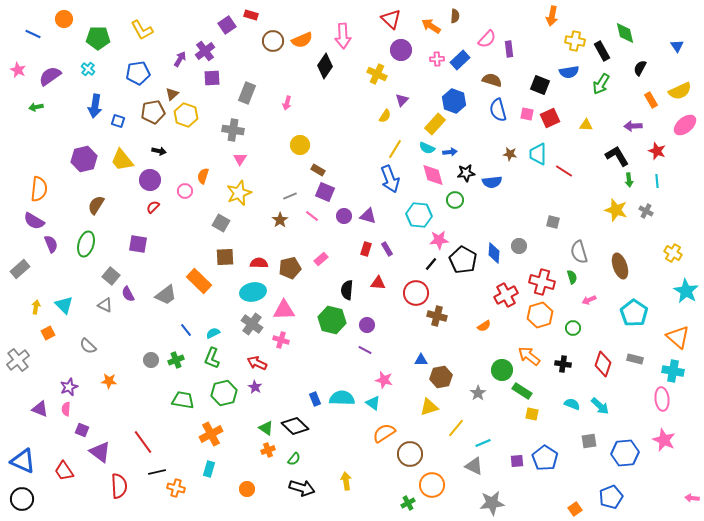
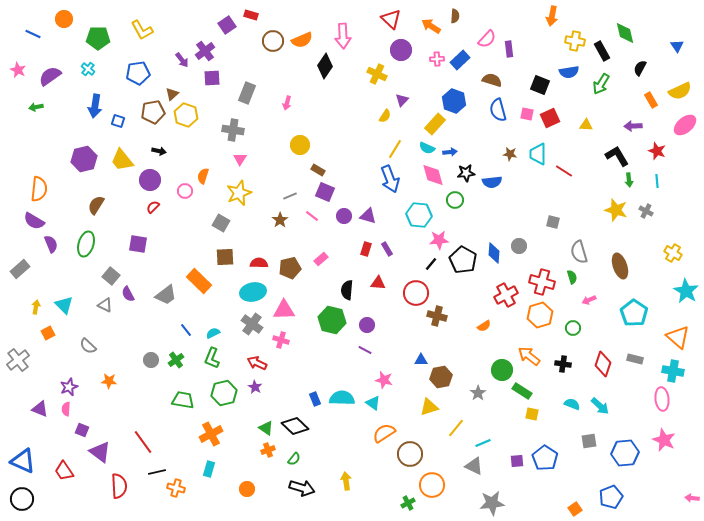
purple arrow at (180, 59): moved 2 px right, 1 px down; rotated 112 degrees clockwise
green cross at (176, 360): rotated 14 degrees counterclockwise
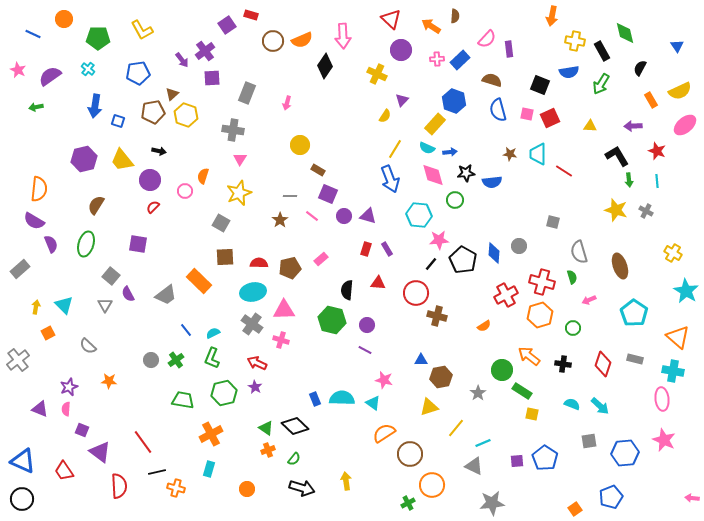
yellow triangle at (586, 125): moved 4 px right, 1 px down
purple square at (325, 192): moved 3 px right, 2 px down
gray line at (290, 196): rotated 24 degrees clockwise
gray triangle at (105, 305): rotated 35 degrees clockwise
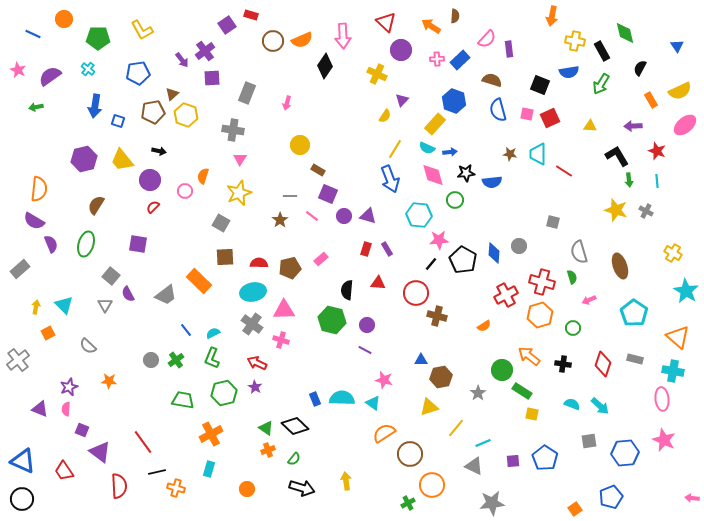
red triangle at (391, 19): moved 5 px left, 3 px down
purple square at (517, 461): moved 4 px left
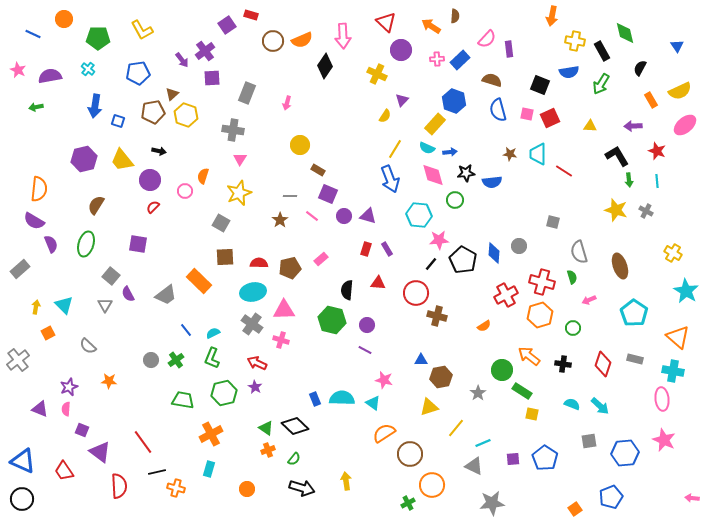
purple semicircle at (50, 76): rotated 25 degrees clockwise
purple square at (513, 461): moved 2 px up
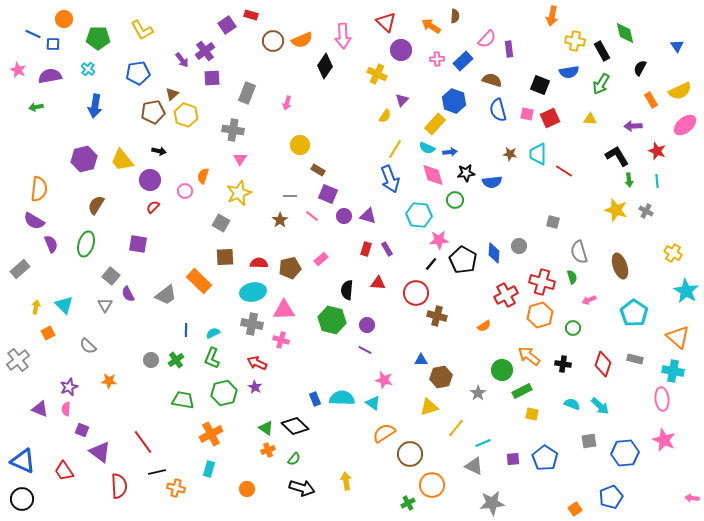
blue rectangle at (460, 60): moved 3 px right, 1 px down
blue square at (118, 121): moved 65 px left, 77 px up; rotated 16 degrees counterclockwise
yellow triangle at (590, 126): moved 7 px up
gray cross at (252, 324): rotated 25 degrees counterclockwise
blue line at (186, 330): rotated 40 degrees clockwise
green rectangle at (522, 391): rotated 60 degrees counterclockwise
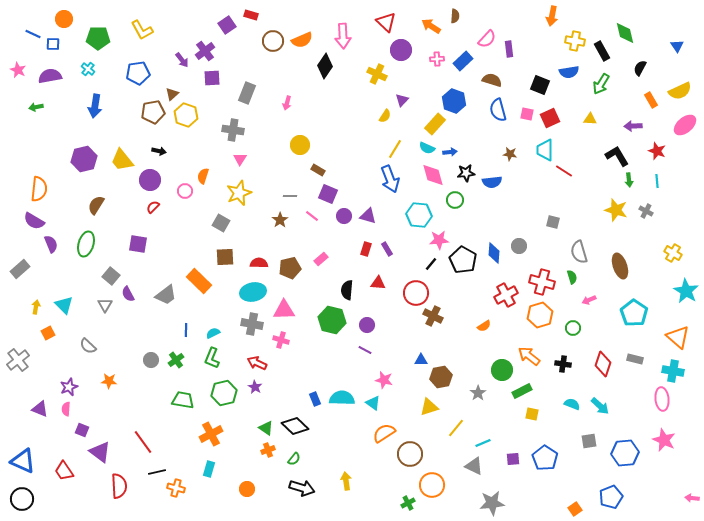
cyan trapezoid at (538, 154): moved 7 px right, 4 px up
brown cross at (437, 316): moved 4 px left; rotated 12 degrees clockwise
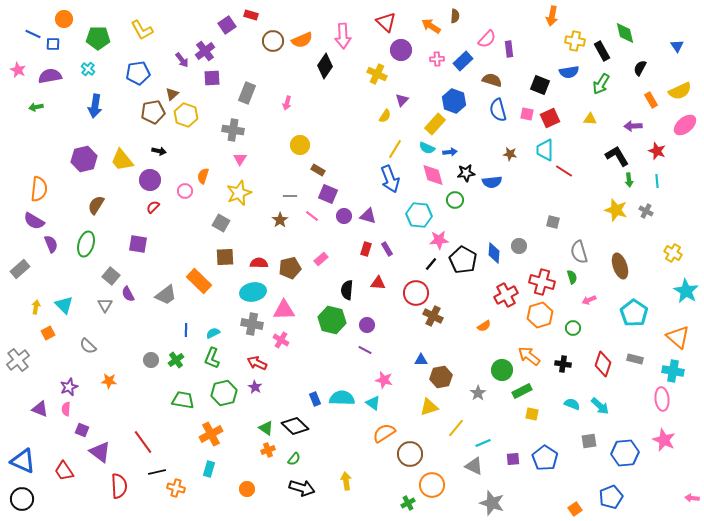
pink cross at (281, 340): rotated 14 degrees clockwise
gray star at (492, 503): rotated 25 degrees clockwise
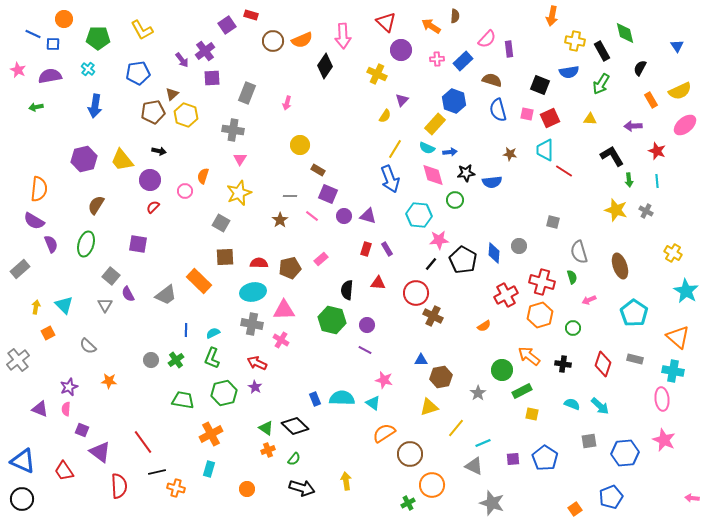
black L-shape at (617, 156): moved 5 px left
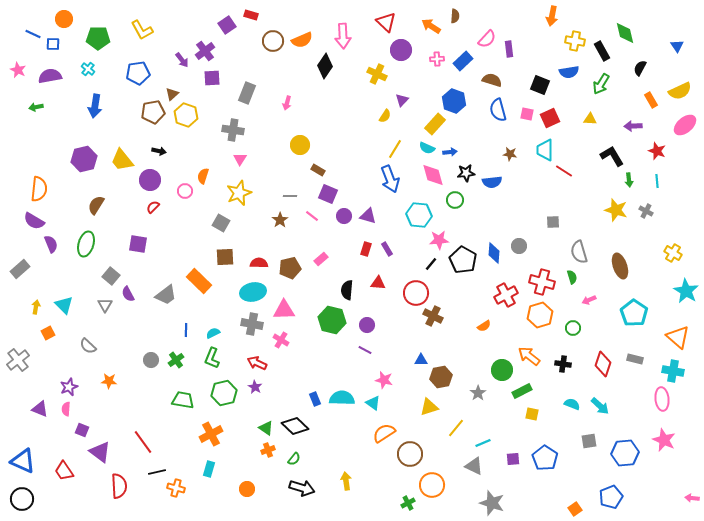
gray square at (553, 222): rotated 16 degrees counterclockwise
